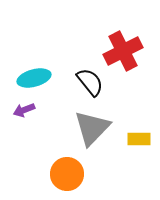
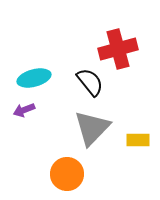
red cross: moved 5 px left, 2 px up; rotated 12 degrees clockwise
yellow rectangle: moved 1 px left, 1 px down
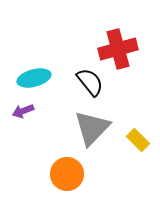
purple arrow: moved 1 px left, 1 px down
yellow rectangle: rotated 45 degrees clockwise
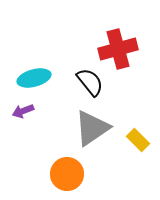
gray triangle: rotated 12 degrees clockwise
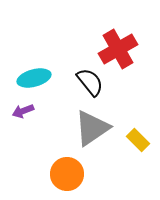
red cross: rotated 15 degrees counterclockwise
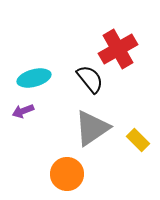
black semicircle: moved 3 px up
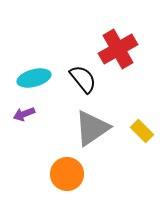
black semicircle: moved 7 px left
purple arrow: moved 1 px right, 3 px down
yellow rectangle: moved 4 px right, 9 px up
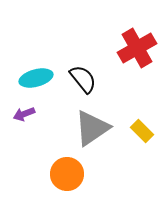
red cross: moved 19 px right, 1 px up
cyan ellipse: moved 2 px right
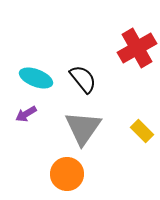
cyan ellipse: rotated 36 degrees clockwise
purple arrow: moved 2 px right; rotated 10 degrees counterclockwise
gray triangle: moved 9 px left; rotated 21 degrees counterclockwise
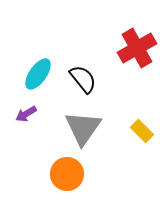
cyan ellipse: moved 2 px right, 4 px up; rotated 76 degrees counterclockwise
